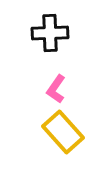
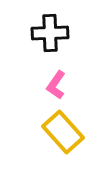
pink L-shape: moved 4 px up
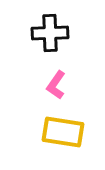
yellow rectangle: rotated 39 degrees counterclockwise
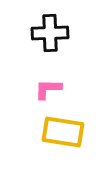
pink L-shape: moved 8 px left, 4 px down; rotated 56 degrees clockwise
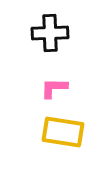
pink L-shape: moved 6 px right, 1 px up
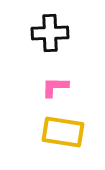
pink L-shape: moved 1 px right, 1 px up
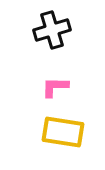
black cross: moved 2 px right, 3 px up; rotated 15 degrees counterclockwise
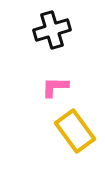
yellow rectangle: moved 12 px right, 1 px up; rotated 45 degrees clockwise
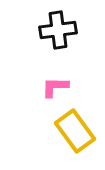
black cross: moved 6 px right; rotated 9 degrees clockwise
